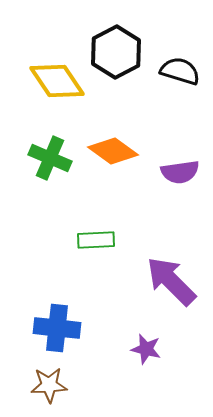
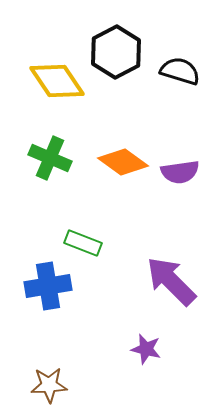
orange diamond: moved 10 px right, 11 px down
green rectangle: moved 13 px left, 3 px down; rotated 24 degrees clockwise
blue cross: moved 9 px left, 42 px up; rotated 15 degrees counterclockwise
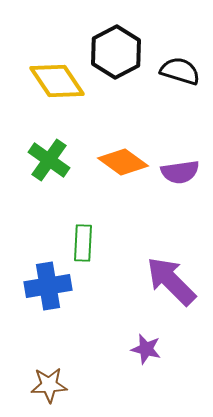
green cross: moved 1 px left, 2 px down; rotated 12 degrees clockwise
green rectangle: rotated 72 degrees clockwise
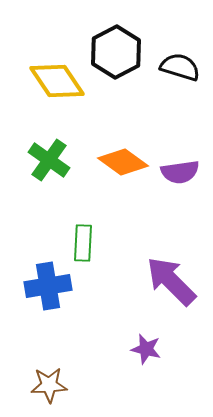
black semicircle: moved 4 px up
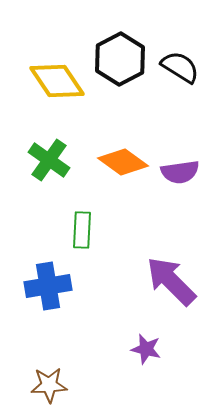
black hexagon: moved 4 px right, 7 px down
black semicircle: rotated 15 degrees clockwise
green rectangle: moved 1 px left, 13 px up
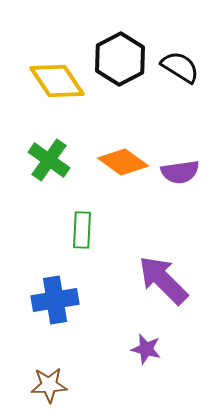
purple arrow: moved 8 px left, 1 px up
blue cross: moved 7 px right, 14 px down
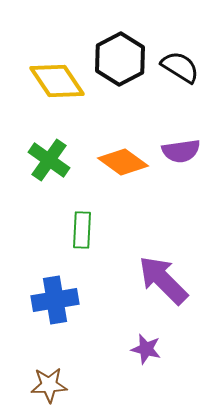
purple semicircle: moved 1 px right, 21 px up
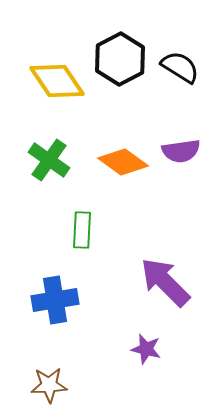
purple arrow: moved 2 px right, 2 px down
